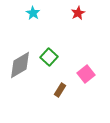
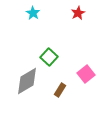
gray diamond: moved 7 px right, 16 px down
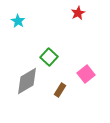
cyan star: moved 15 px left, 8 px down
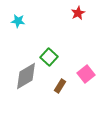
cyan star: rotated 24 degrees counterclockwise
gray diamond: moved 1 px left, 5 px up
brown rectangle: moved 4 px up
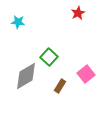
cyan star: moved 1 px down
